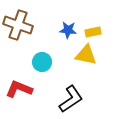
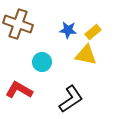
brown cross: moved 1 px up
yellow rectangle: rotated 28 degrees counterclockwise
red L-shape: moved 1 px down; rotated 8 degrees clockwise
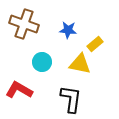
brown cross: moved 6 px right
yellow rectangle: moved 2 px right, 12 px down
yellow triangle: moved 6 px left, 9 px down
black L-shape: rotated 48 degrees counterclockwise
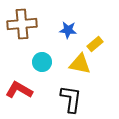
brown cross: moved 2 px left; rotated 24 degrees counterclockwise
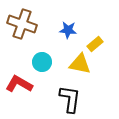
brown cross: rotated 24 degrees clockwise
red L-shape: moved 6 px up
black L-shape: moved 1 px left
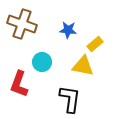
yellow triangle: moved 3 px right, 2 px down
red L-shape: rotated 100 degrees counterclockwise
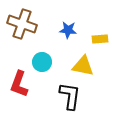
yellow rectangle: moved 5 px right, 5 px up; rotated 35 degrees clockwise
black L-shape: moved 3 px up
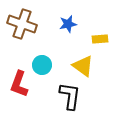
blue star: moved 6 px up; rotated 18 degrees counterclockwise
cyan circle: moved 3 px down
yellow triangle: rotated 25 degrees clockwise
